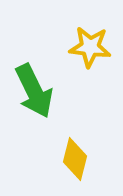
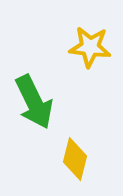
green arrow: moved 11 px down
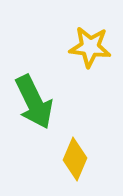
yellow diamond: rotated 9 degrees clockwise
